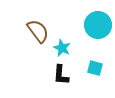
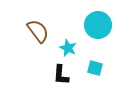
cyan star: moved 6 px right
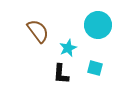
cyan star: rotated 24 degrees clockwise
black L-shape: moved 1 px up
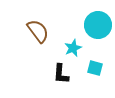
cyan star: moved 5 px right
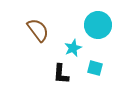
brown semicircle: moved 1 px up
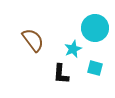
cyan circle: moved 3 px left, 3 px down
brown semicircle: moved 5 px left, 10 px down
cyan star: moved 1 px down
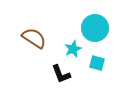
brown semicircle: moved 1 px right, 2 px up; rotated 20 degrees counterclockwise
cyan square: moved 2 px right, 5 px up
black L-shape: rotated 25 degrees counterclockwise
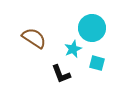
cyan circle: moved 3 px left
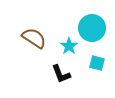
cyan star: moved 4 px left, 3 px up; rotated 12 degrees counterclockwise
